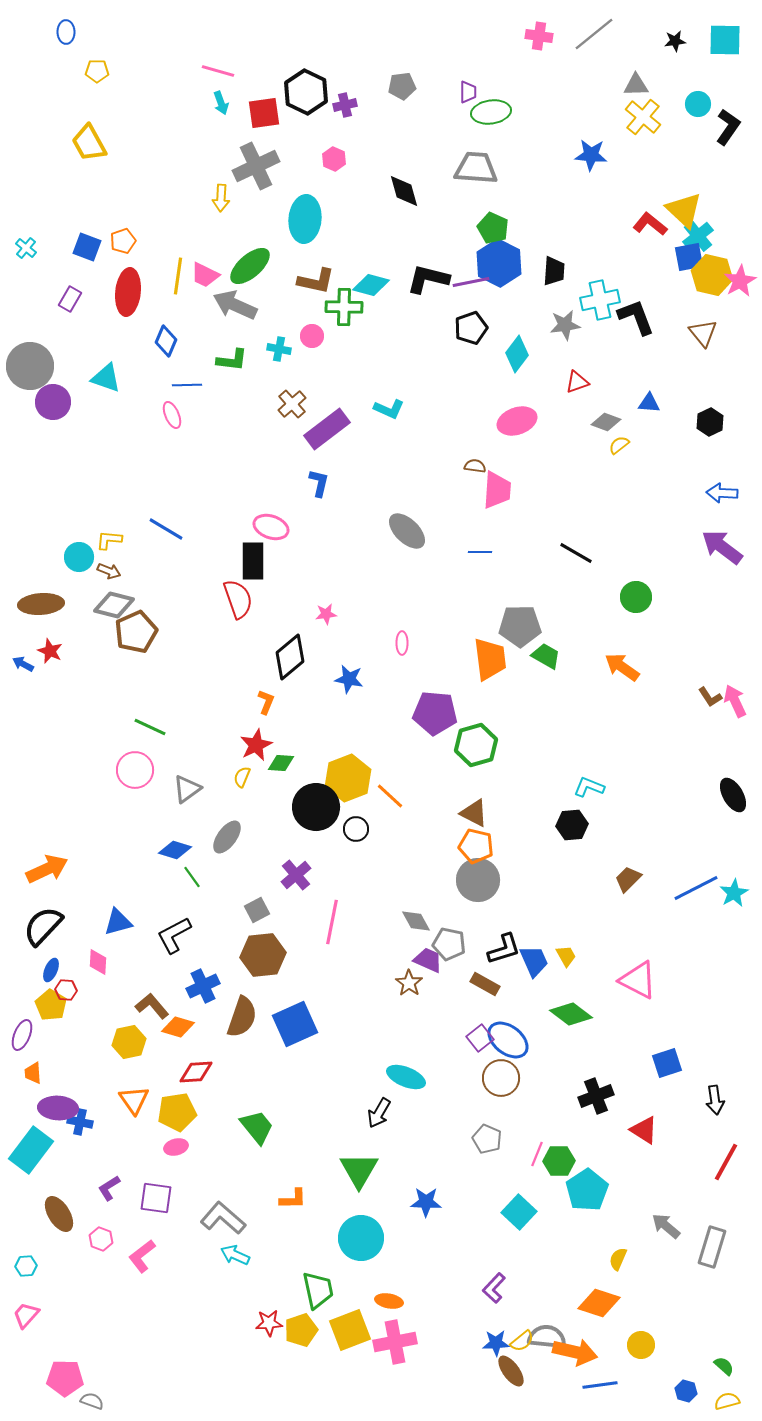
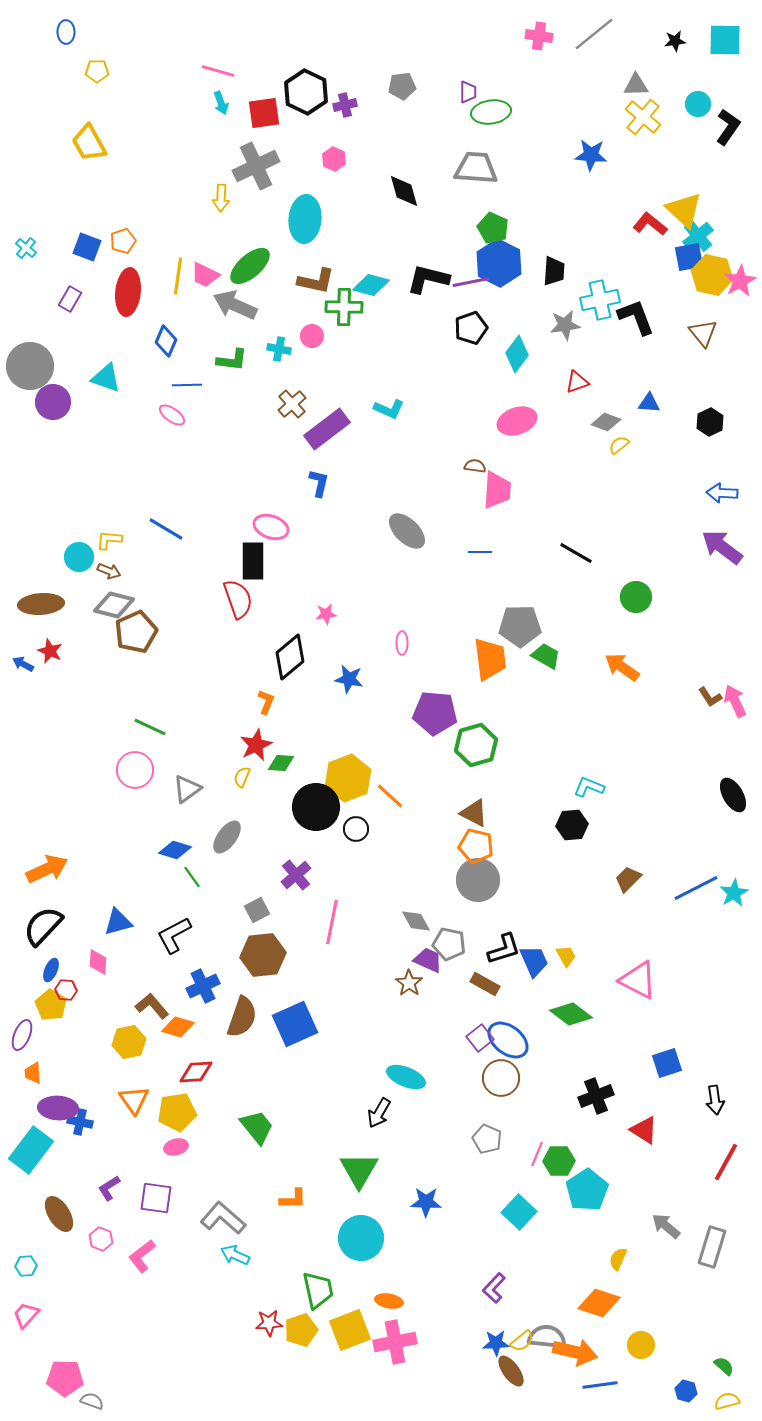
pink ellipse at (172, 415): rotated 32 degrees counterclockwise
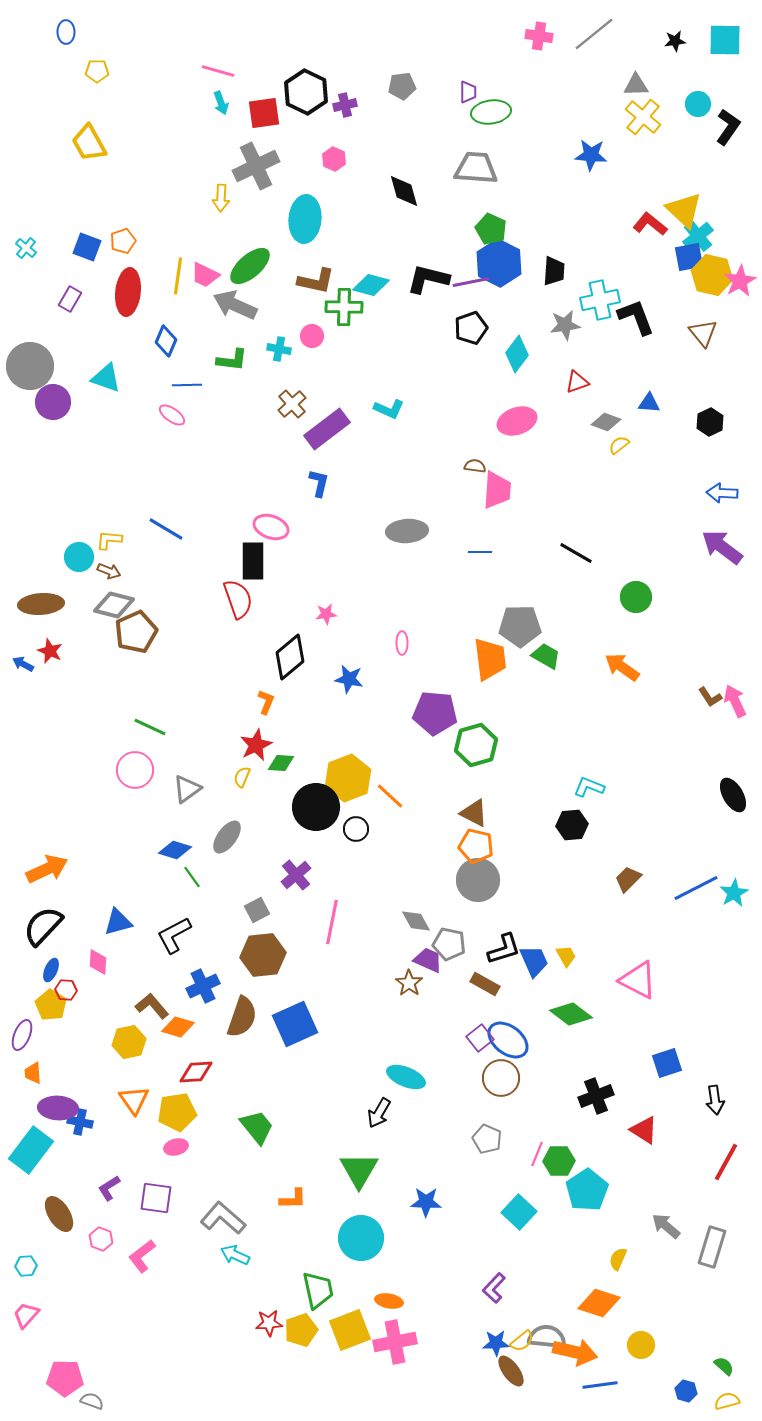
green pentagon at (493, 228): moved 2 px left, 1 px down
gray ellipse at (407, 531): rotated 48 degrees counterclockwise
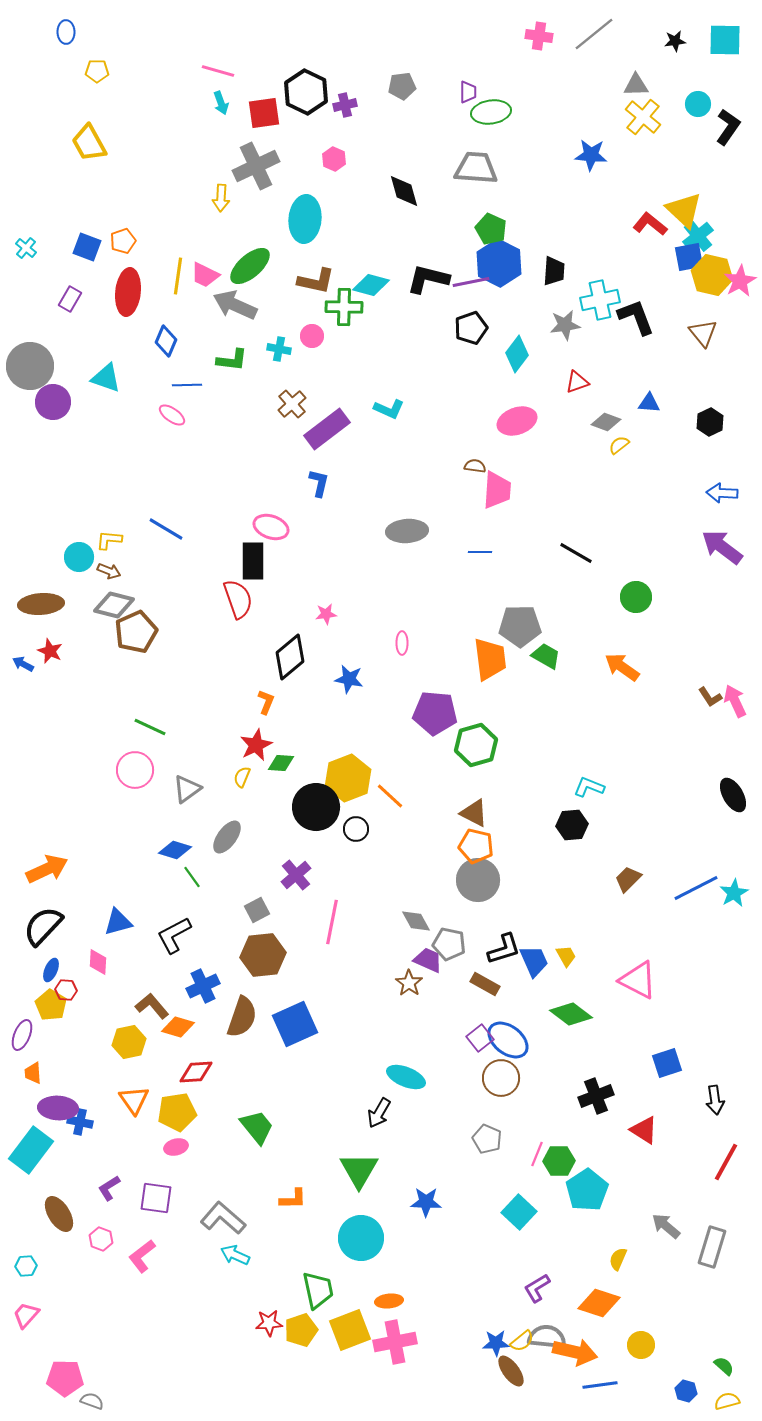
purple L-shape at (494, 1288): moved 43 px right; rotated 16 degrees clockwise
orange ellipse at (389, 1301): rotated 16 degrees counterclockwise
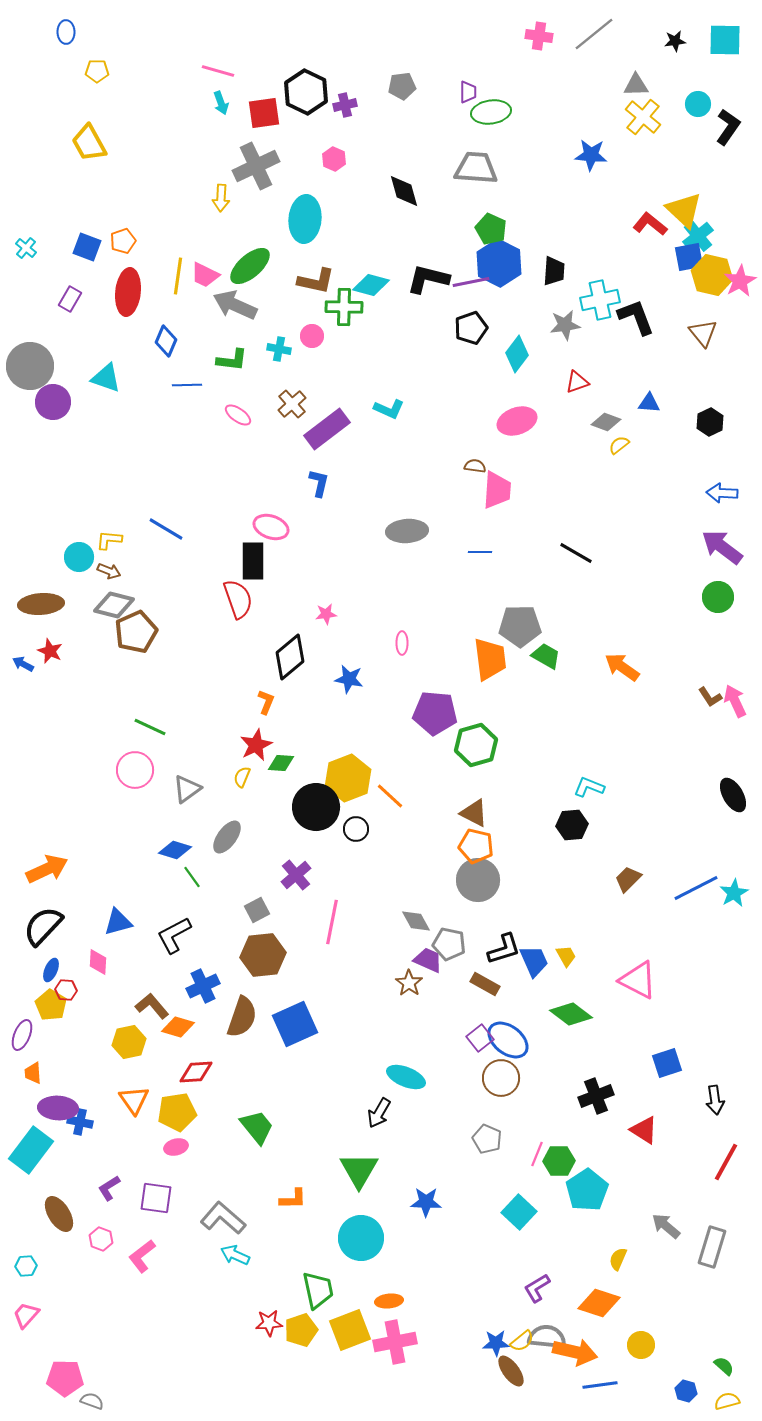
pink ellipse at (172, 415): moved 66 px right
green circle at (636, 597): moved 82 px right
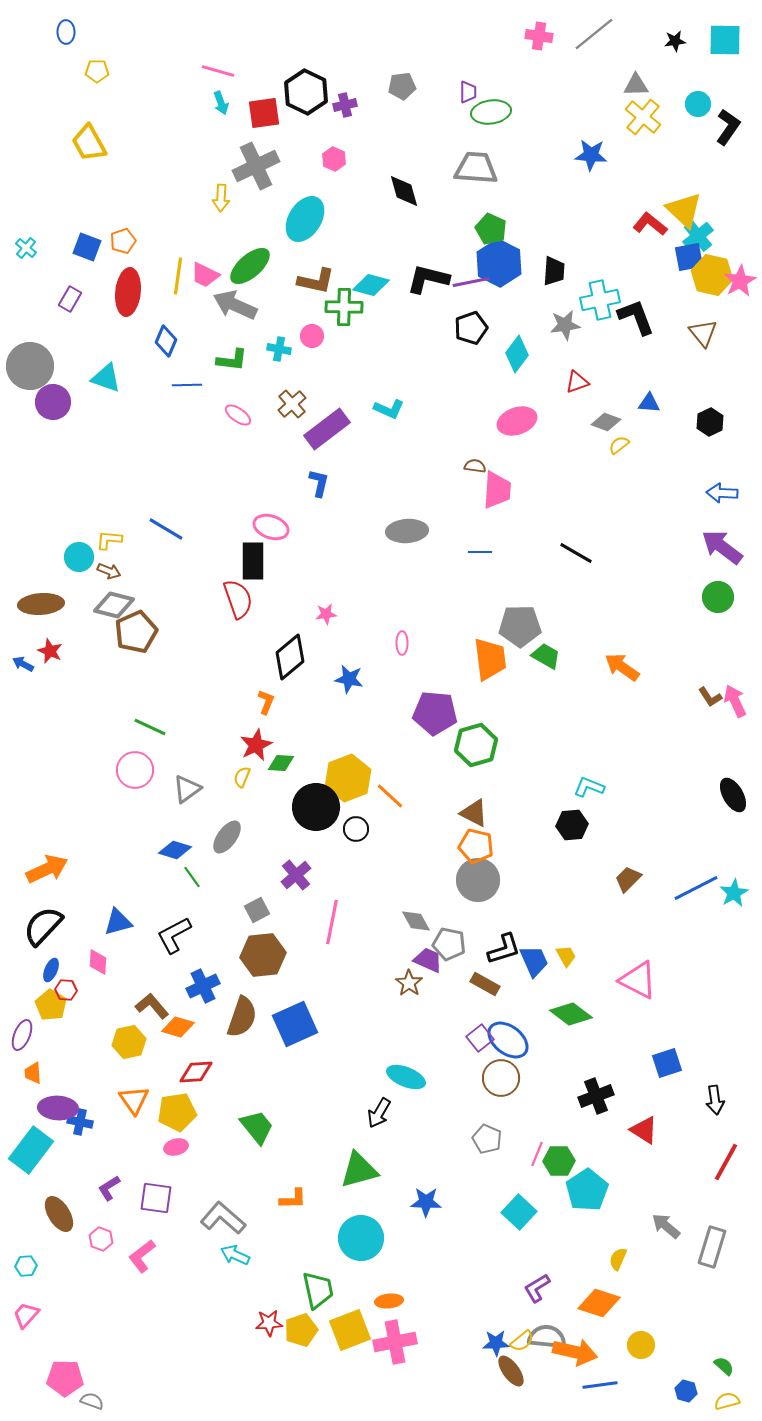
cyan ellipse at (305, 219): rotated 27 degrees clockwise
green triangle at (359, 1170): rotated 45 degrees clockwise
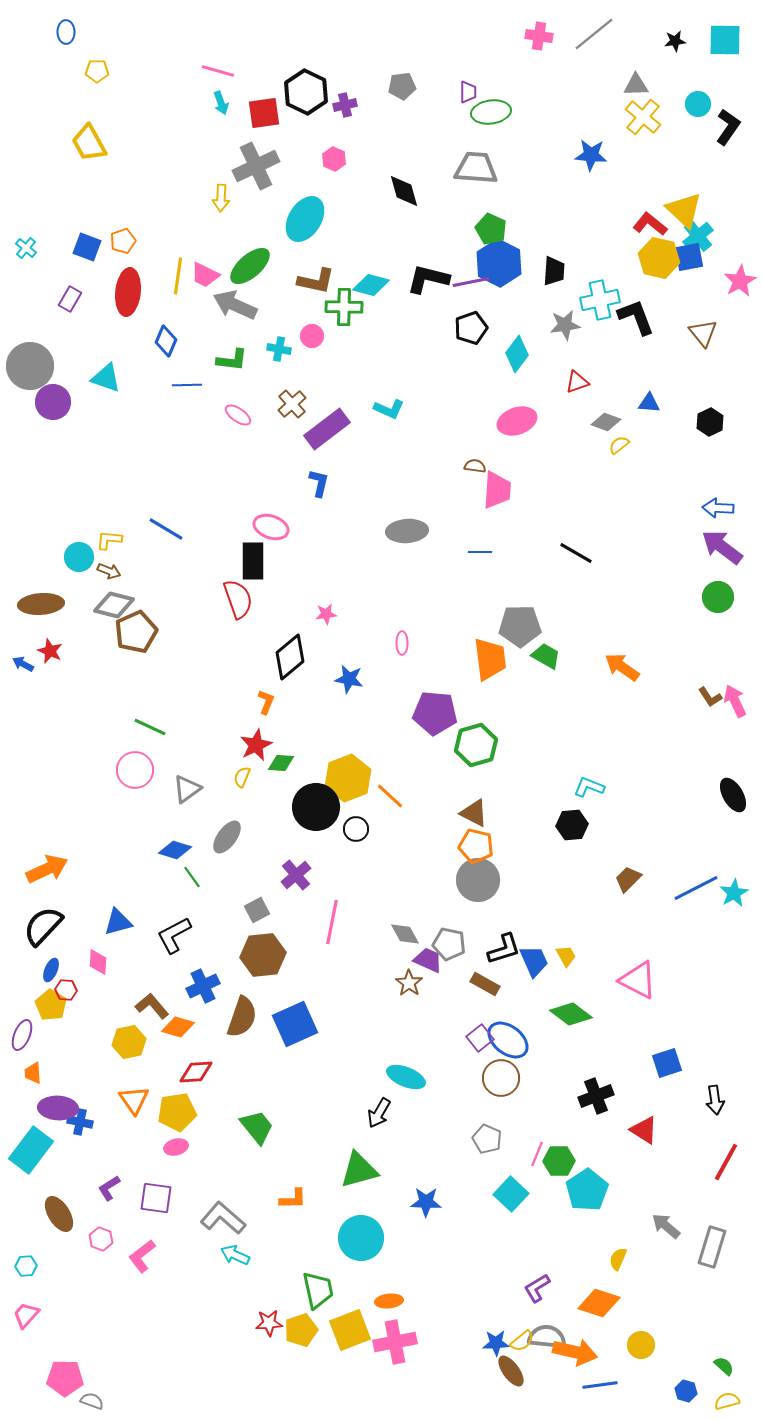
yellow hexagon at (712, 275): moved 53 px left, 17 px up
blue arrow at (722, 493): moved 4 px left, 15 px down
gray diamond at (416, 921): moved 11 px left, 13 px down
cyan square at (519, 1212): moved 8 px left, 18 px up
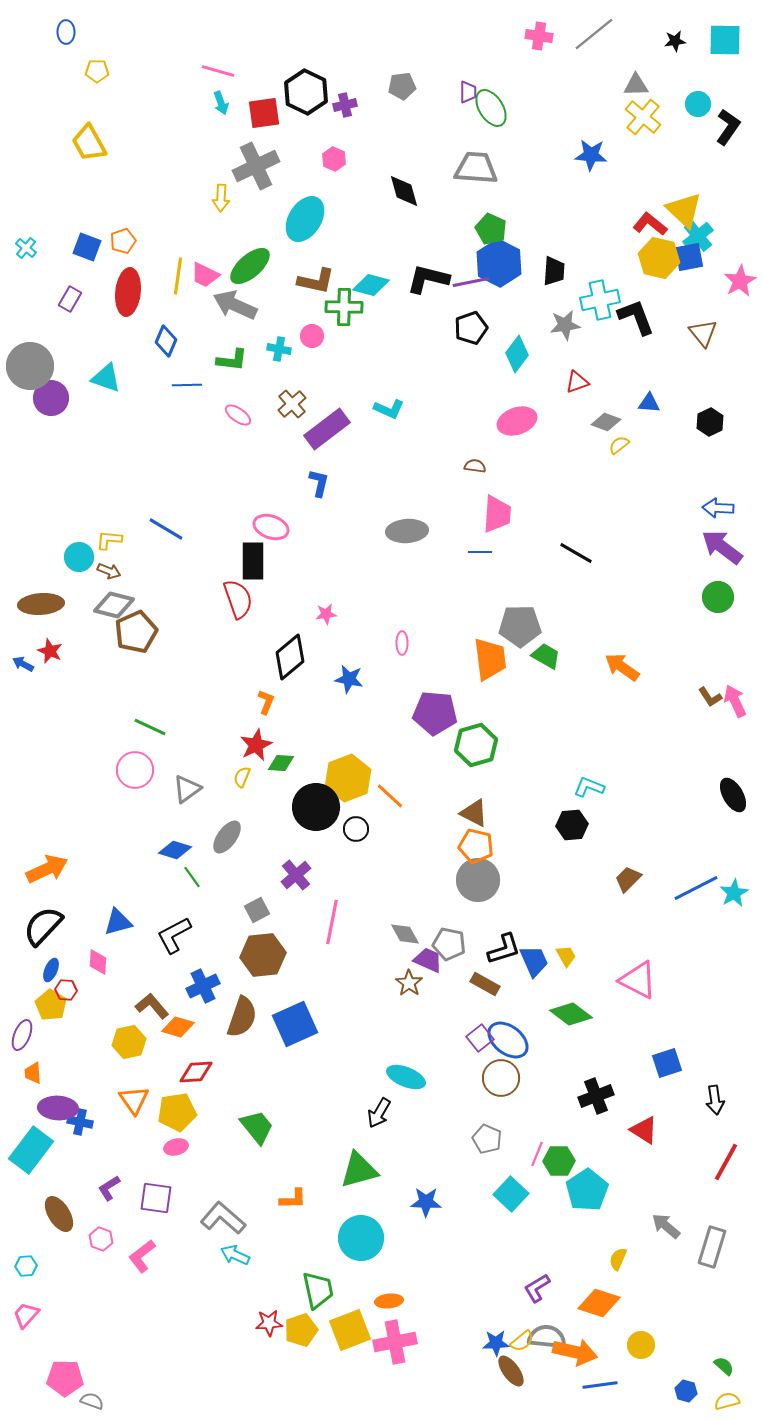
green ellipse at (491, 112): moved 4 px up; rotated 66 degrees clockwise
purple circle at (53, 402): moved 2 px left, 4 px up
pink trapezoid at (497, 490): moved 24 px down
